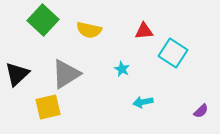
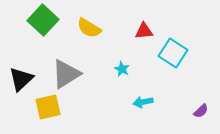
yellow semicircle: moved 2 px up; rotated 20 degrees clockwise
black triangle: moved 4 px right, 5 px down
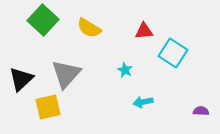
cyan star: moved 3 px right, 1 px down
gray triangle: rotated 16 degrees counterclockwise
purple semicircle: rotated 133 degrees counterclockwise
